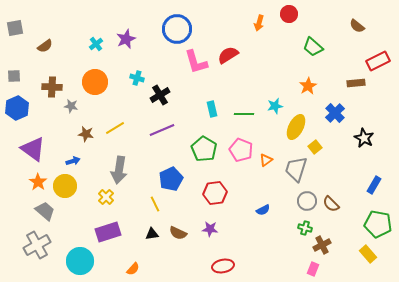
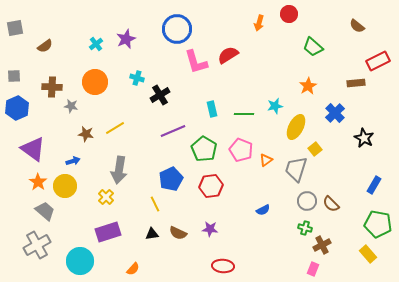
purple line at (162, 130): moved 11 px right, 1 px down
yellow square at (315, 147): moved 2 px down
red hexagon at (215, 193): moved 4 px left, 7 px up
red ellipse at (223, 266): rotated 15 degrees clockwise
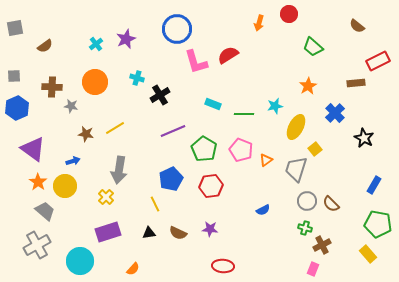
cyan rectangle at (212, 109): moved 1 px right, 5 px up; rotated 56 degrees counterclockwise
black triangle at (152, 234): moved 3 px left, 1 px up
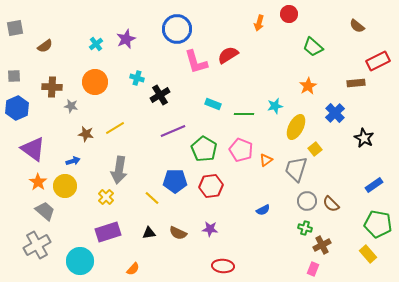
blue pentagon at (171, 179): moved 4 px right, 2 px down; rotated 25 degrees clockwise
blue rectangle at (374, 185): rotated 24 degrees clockwise
yellow line at (155, 204): moved 3 px left, 6 px up; rotated 21 degrees counterclockwise
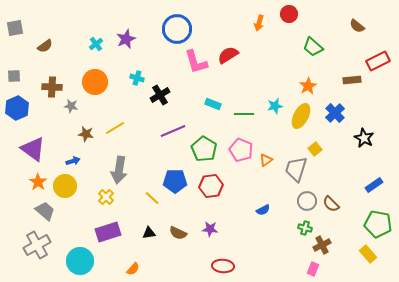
brown rectangle at (356, 83): moved 4 px left, 3 px up
yellow ellipse at (296, 127): moved 5 px right, 11 px up
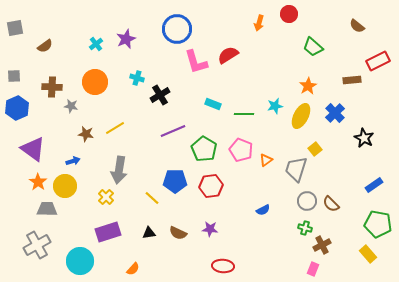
gray trapezoid at (45, 211): moved 2 px right, 2 px up; rotated 40 degrees counterclockwise
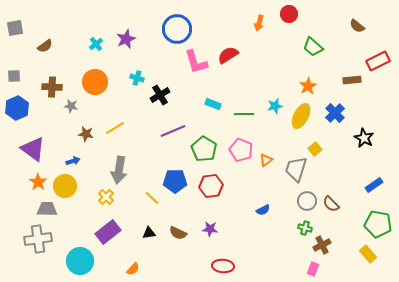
purple rectangle at (108, 232): rotated 20 degrees counterclockwise
gray cross at (37, 245): moved 1 px right, 6 px up; rotated 20 degrees clockwise
